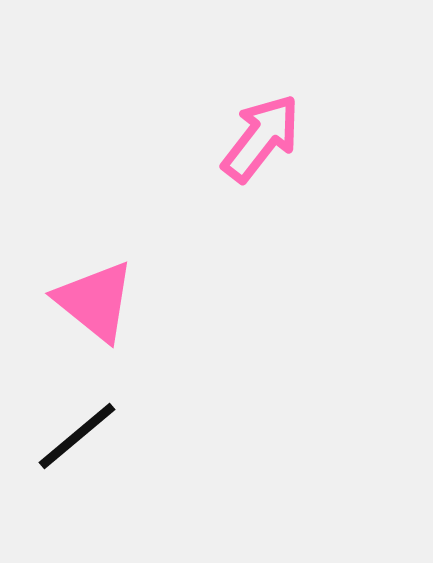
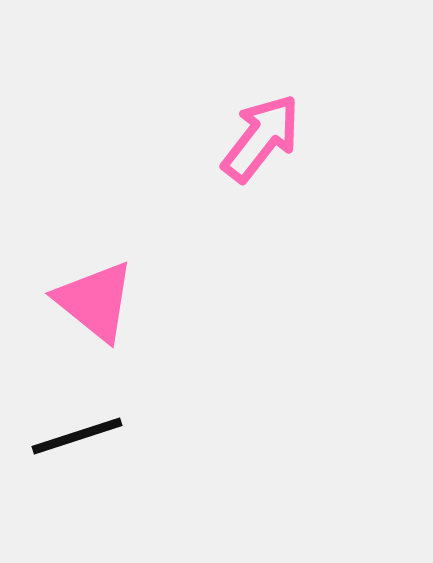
black line: rotated 22 degrees clockwise
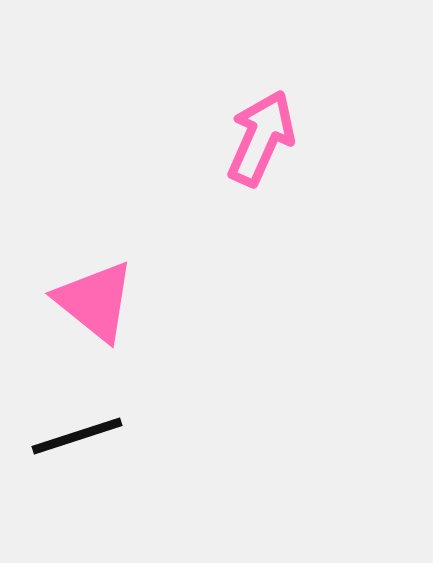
pink arrow: rotated 14 degrees counterclockwise
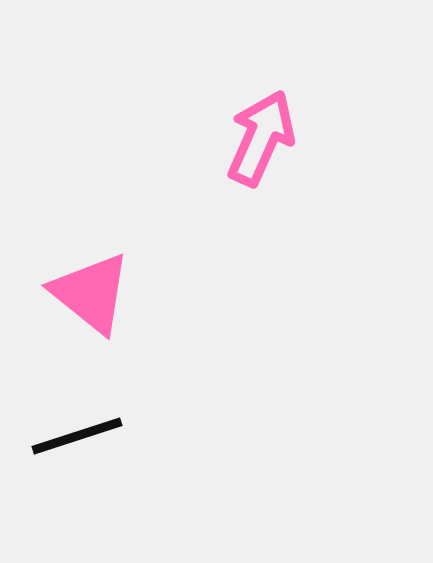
pink triangle: moved 4 px left, 8 px up
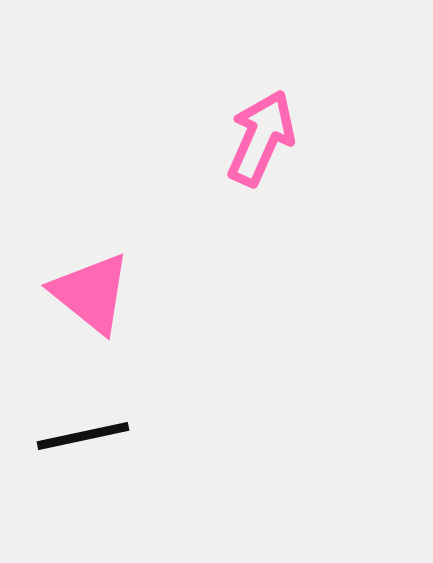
black line: moved 6 px right; rotated 6 degrees clockwise
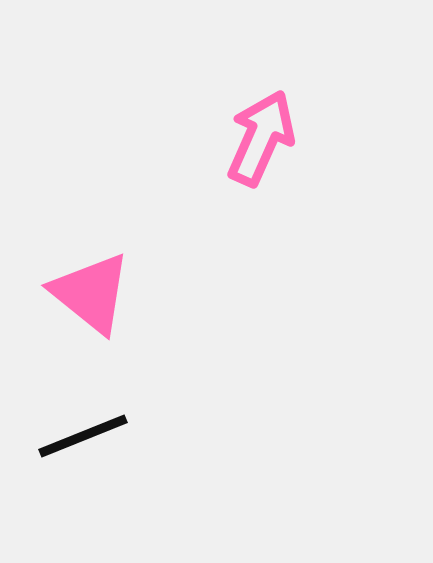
black line: rotated 10 degrees counterclockwise
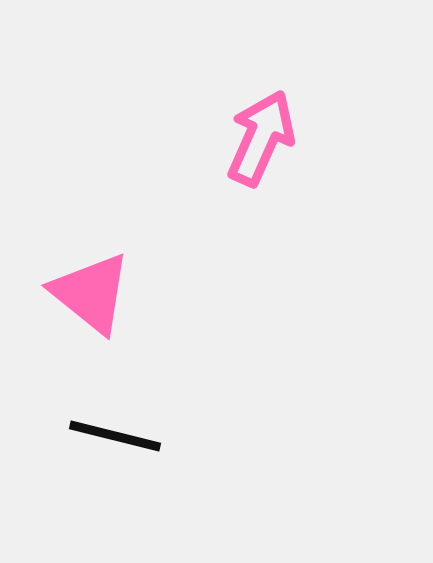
black line: moved 32 px right; rotated 36 degrees clockwise
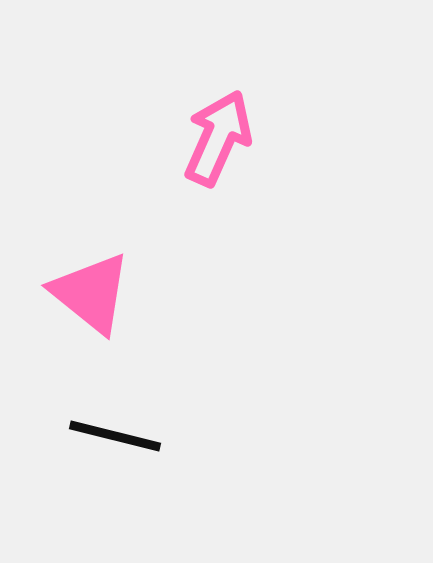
pink arrow: moved 43 px left
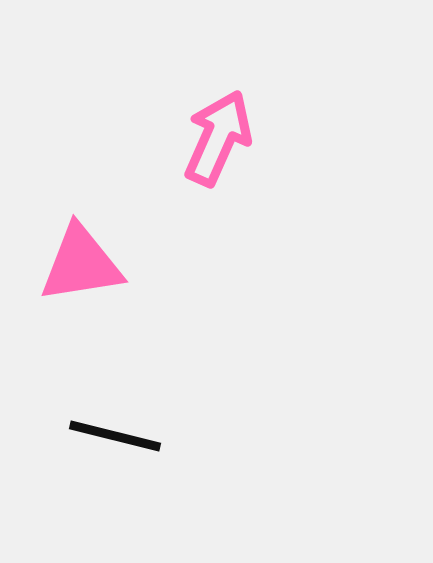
pink triangle: moved 10 px left, 29 px up; rotated 48 degrees counterclockwise
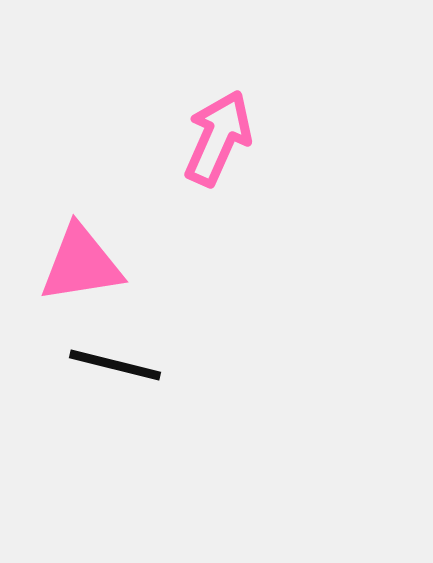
black line: moved 71 px up
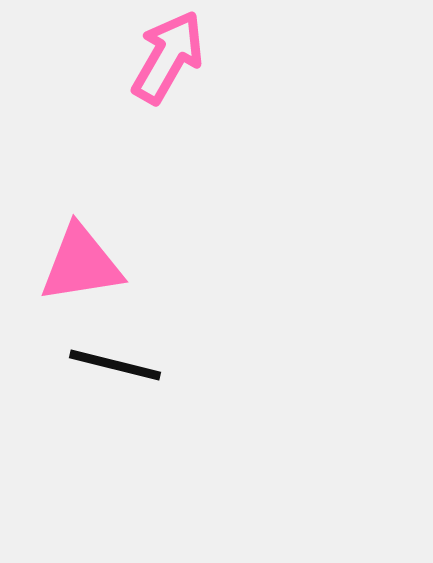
pink arrow: moved 50 px left, 81 px up; rotated 6 degrees clockwise
